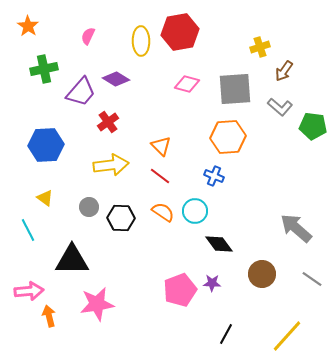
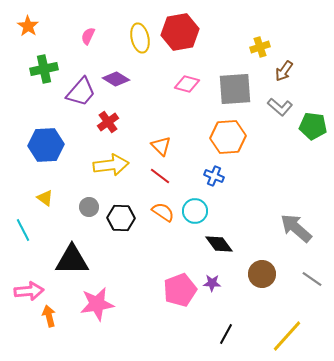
yellow ellipse: moved 1 px left, 3 px up; rotated 12 degrees counterclockwise
cyan line: moved 5 px left
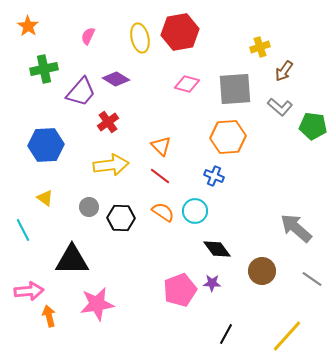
black diamond: moved 2 px left, 5 px down
brown circle: moved 3 px up
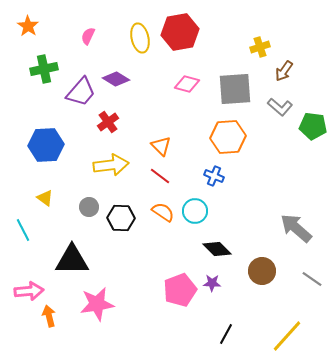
black diamond: rotated 8 degrees counterclockwise
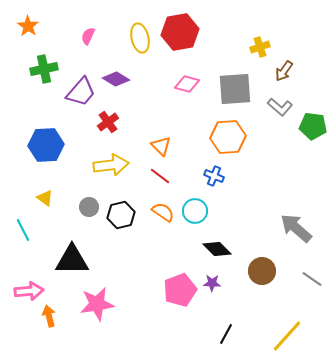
black hexagon: moved 3 px up; rotated 16 degrees counterclockwise
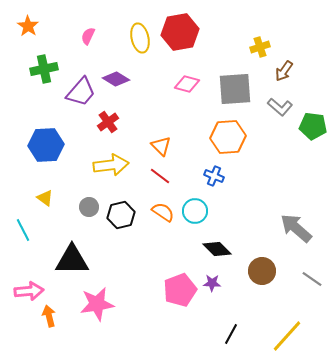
black line: moved 5 px right
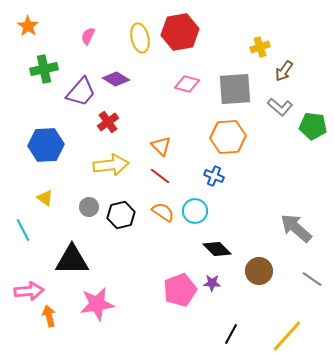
brown circle: moved 3 px left
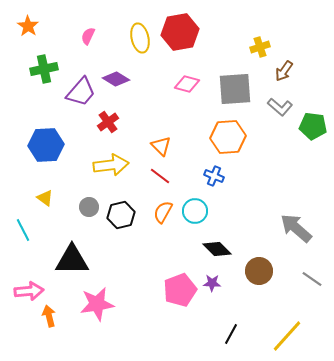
orange semicircle: rotated 95 degrees counterclockwise
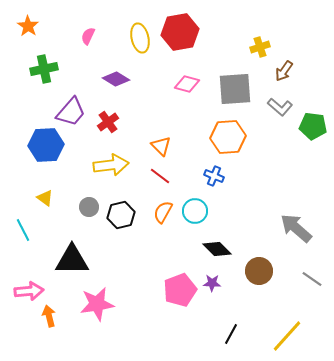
purple trapezoid: moved 10 px left, 20 px down
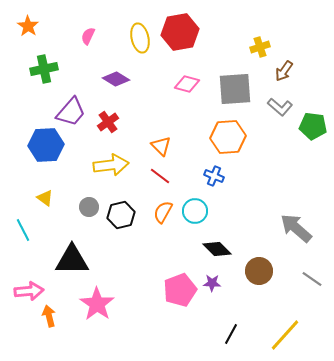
pink star: rotated 28 degrees counterclockwise
yellow line: moved 2 px left, 1 px up
